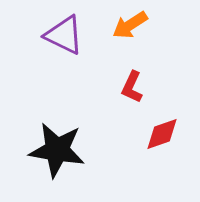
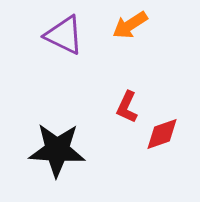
red L-shape: moved 5 px left, 20 px down
black star: rotated 6 degrees counterclockwise
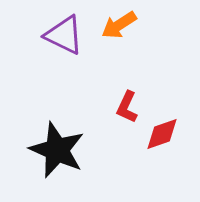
orange arrow: moved 11 px left
black star: rotated 20 degrees clockwise
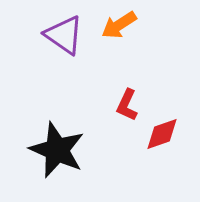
purple triangle: rotated 9 degrees clockwise
red L-shape: moved 2 px up
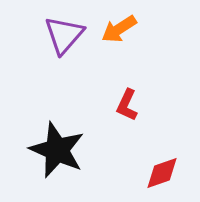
orange arrow: moved 4 px down
purple triangle: rotated 36 degrees clockwise
red diamond: moved 39 px down
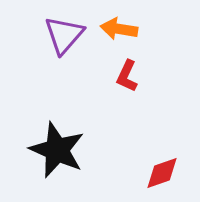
orange arrow: rotated 42 degrees clockwise
red L-shape: moved 29 px up
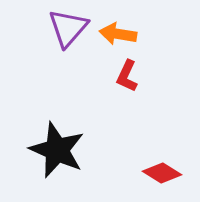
orange arrow: moved 1 px left, 5 px down
purple triangle: moved 4 px right, 7 px up
red diamond: rotated 51 degrees clockwise
